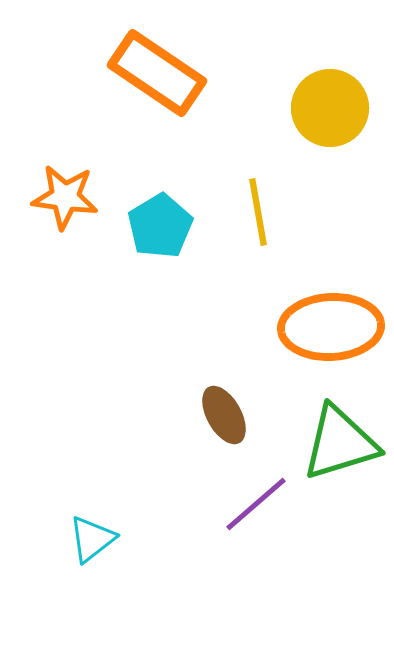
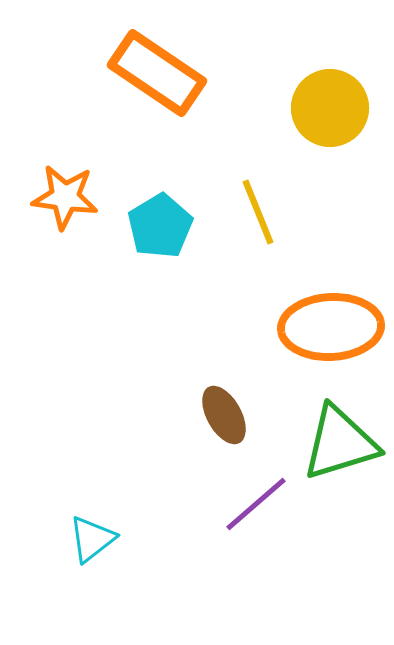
yellow line: rotated 12 degrees counterclockwise
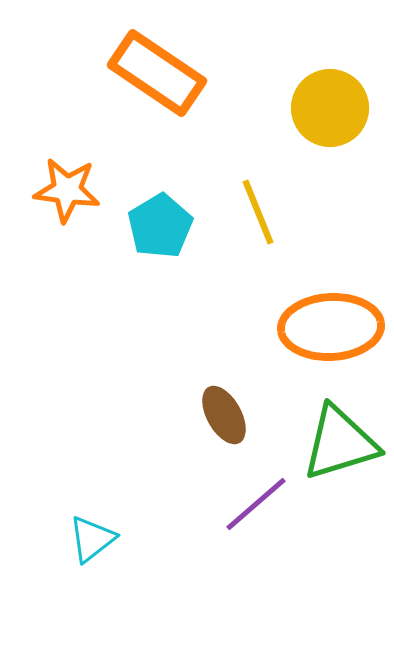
orange star: moved 2 px right, 7 px up
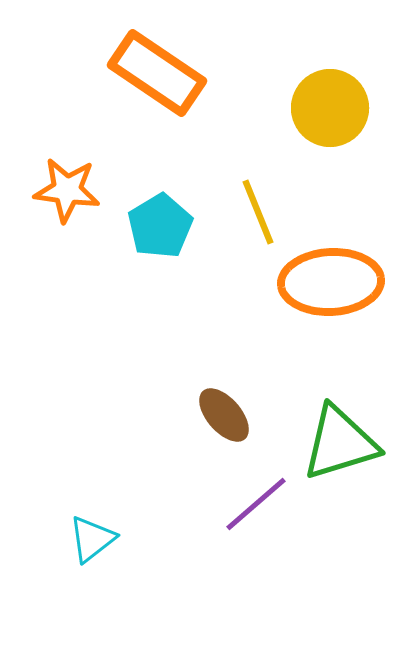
orange ellipse: moved 45 px up
brown ellipse: rotated 12 degrees counterclockwise
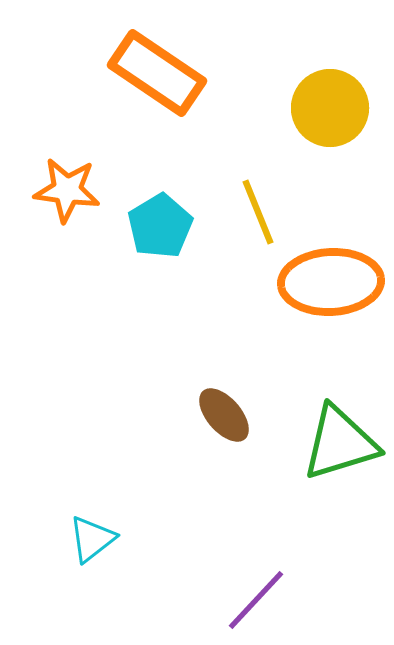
purple line: moved 96 px down; rotated 6 degrees counterclockwise
